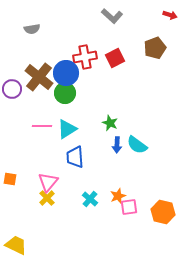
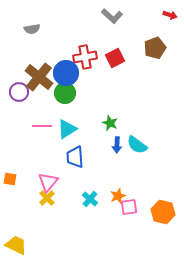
purple circle: moved 7 px right, 3 px down
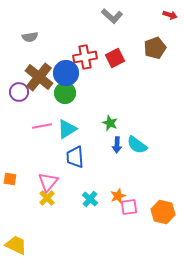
gray semicircle: moved 2 px left, 8 px down
pink line: rotated 12 degrees counterclockwise
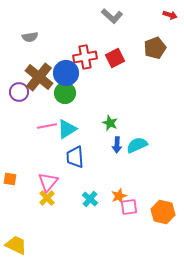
pink line: moved 5 px right
cyan semicircle: rotated 120 degrees clockwise
orange star: moved 1 px right
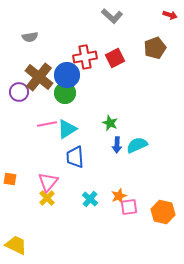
blue circle: moved 1 px right, 2 px down
pink line: moved 2 px up
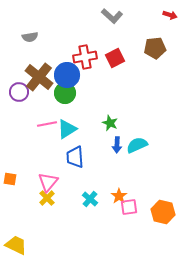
brown pentagon: rotated 15 degrees clockwise
orange star: rotated 14 degrees counterclockwise
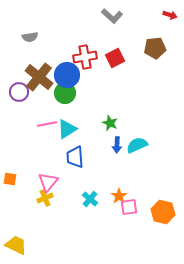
yellow cross: moved 2 px left; rotated 21 degrees clockwise
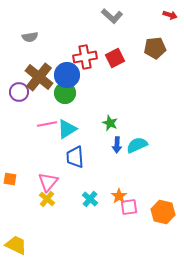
yellow cross: moved 2 px right, 1 px down; rotated 28 degrees counterclockwise
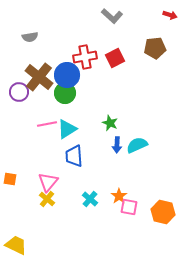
blue trapezoid: moved 1 px left, 1 px up
pink square: rotated 18 degrees clockwise
